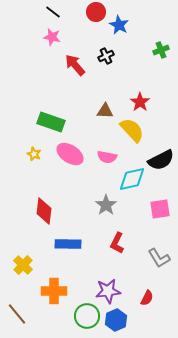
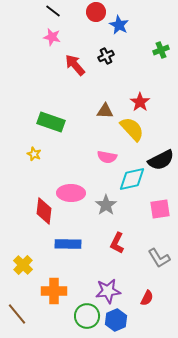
black line: moved 1 px up
yellow semicircle: moved 1 px up
pink ellipse: moved 1 px right, 39 px down; rotated 32 degrees counterclockwise
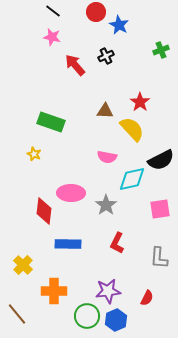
gray L-shape: rotated 35 degrees clockwise
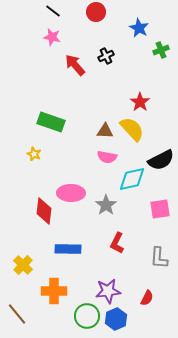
blue star: moved 20 px right, 3 px down
brown triangle: moved 20 px down
blue rectangle: moved 5 px down
blue hexagon: moved 1 px up
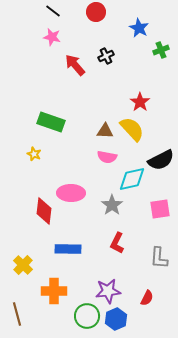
gray star: moved 6 px right
brown line: rotated 25 degrees clockwise
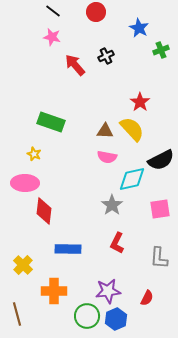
pink ellipse: moved 46 px left, 10 px up
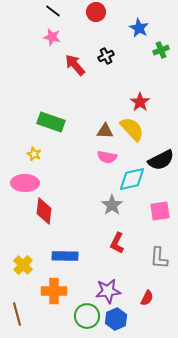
pink square: moved 2 px down
blue rectangle: moved 3 px left, 7 px down
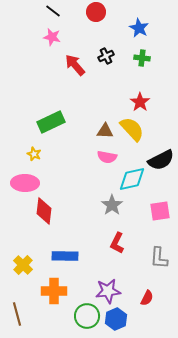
green cross: moved 19 px left, 8 px down; rotated 28 degrees clockwise
green rectangle: rotated 44 degrees counterclockwise
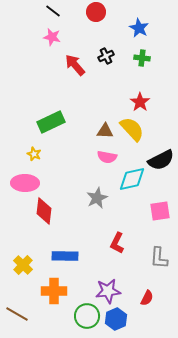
gray star: moved 15 px left, 7 px up; rotated 10 degrees clockwise
brown line: rotated 45 degrees counterclockwise
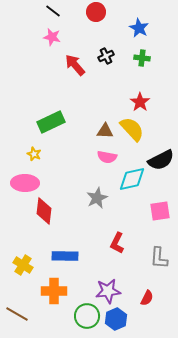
yellow cross: rotated 12 degrees counterclockwise
